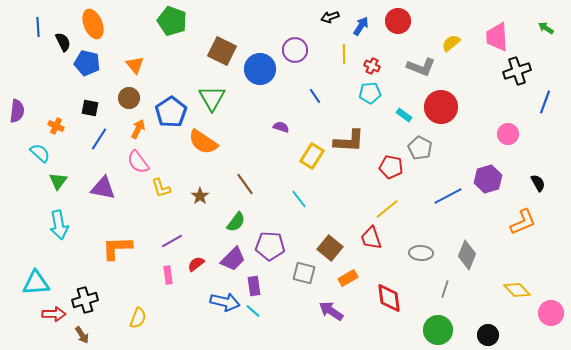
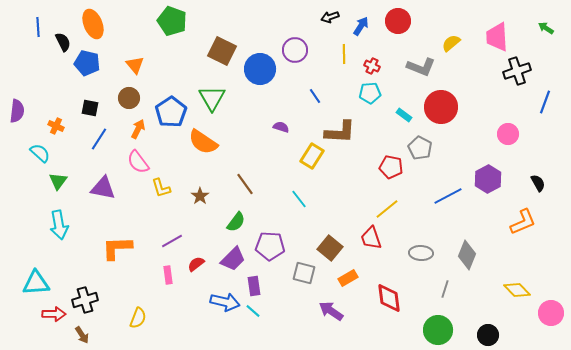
brown L-shape at (349, 141): moved 9 px left, 9 px up
purple hexagon at (488, 179): rotated 12 degrees counterclockwise
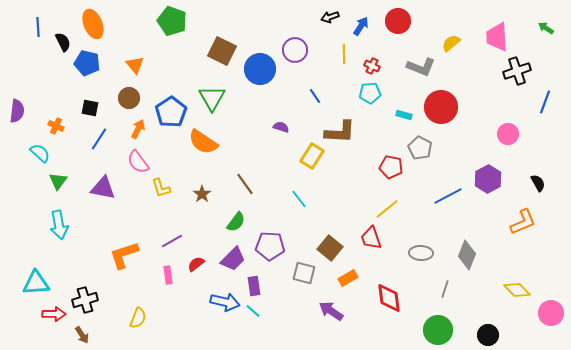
cyan rectangle at (404, 115): rotated 21 degrees counterclockwise
brown star at (200, 196): moved 2 px right, 2 px up
orange L-shape at (117, 248): moved 7 px right, 7 px down; rotated 16 degrees counterclockwise
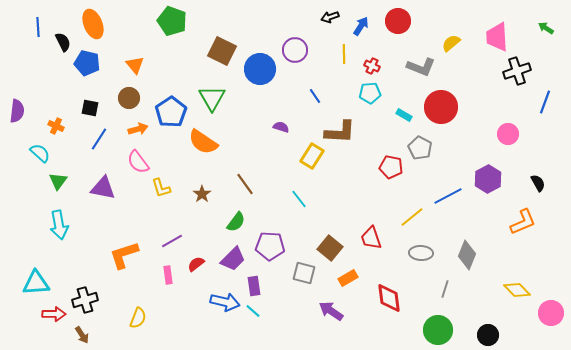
cyan rectangle at (404, 115): rotated 14 degrees clockwise
orange arrow at (138, 129): rotated 48 degrees clockwise
yellow line at (387, 209): moved 25 px right, 8 px down
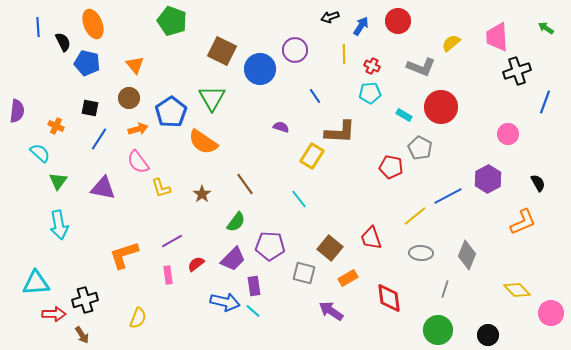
yellow line at (412, 217): moved 3 px right, 1 px up
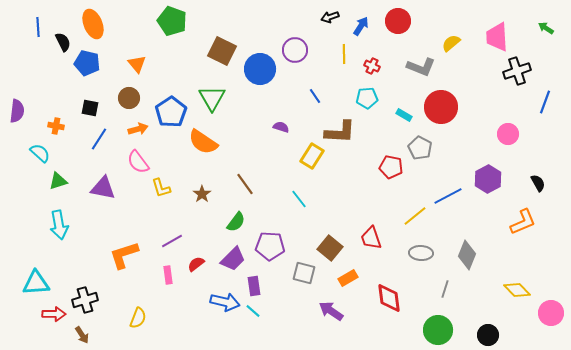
orange triangle at (135, 65): moved 2 px right, 1 px up
cyan pentagon at (370, 93): moved 3 px left, 5 px down
orange cross at (56, 126): rotated 14 degrees counterclockwise
green triangle at (58, 181): rotated 36 degrees clockwise
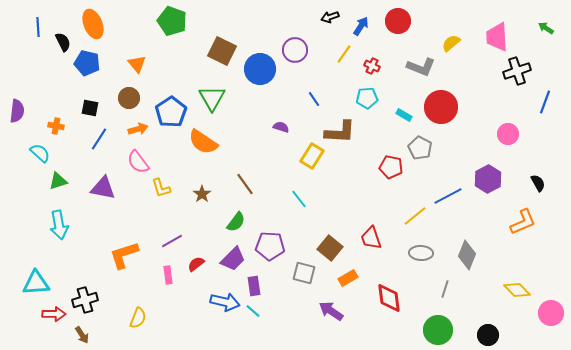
yellow line at (344, 54): rotated 36 degrees clockwise
blue line at (315, 96): moved 1 px left, 3 px down
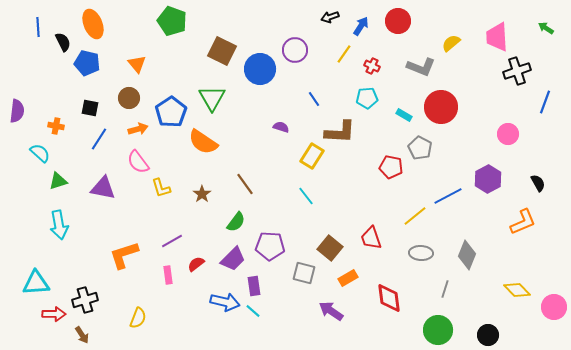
cyan line at (299, 199): moved 7 px right, 3 px up
pink circle at (551, 313): moved 3 px right, 6 px up
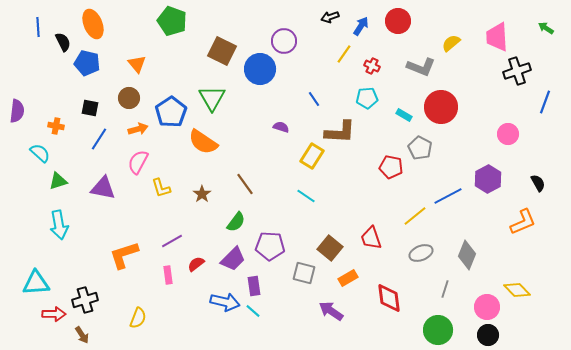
purple circle at (295, 50): moved 11 px left, 9 px up
pink semicircle at (138, 162): rotated 65 degrees clockwise
cyan line at (306, 196): rotated 18 degrees counterclockwise
gray ellipse at (421, 253): rotated 25 degrees counterclockwise
pink circle at (554, 307): moved 67 px left
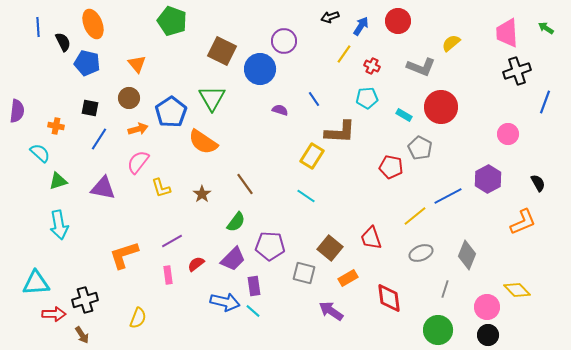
pink trapezoid at (497, 37): moved 10 px right, 4 px up
purple semicircle at (281, 127): moved 1 px left, 17 px up
pink semicircle at (138, 162): rotated 10 degrees clockwise
